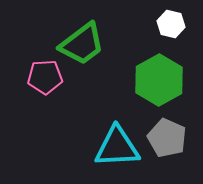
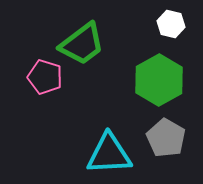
pink pentagon: rotated 20 degrees clockwise
gray pentagon: moved 1 px left; rotated 6 degrees clockwise
cyan triangle: moved 8 px left, 7 px down
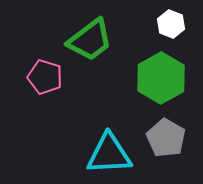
white hexagon: rotated 8 degrees clockwise
green trapezoid: moved 8 px right, 4 px up
green hexagon: moved 2 px right, 2 px up
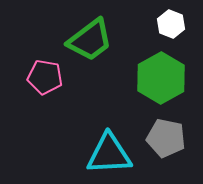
pink pentagon: rotated 8 degrees counterclockwise
gray pentagon: rotated 18 degrees counterclockwise
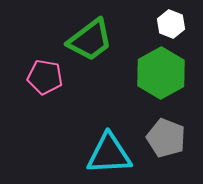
green hexagon: moved 5 px up
gray pentagon: rotated 9 degrees clockwise
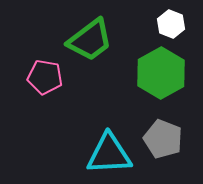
gray pentagon: moved 3 px left, 1 px down
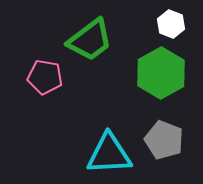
gray pentagon: moved 1 px right, 1 px down
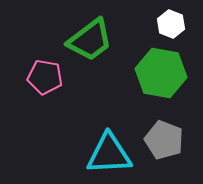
green hexagon: rotated 21 degrees counterclockwise
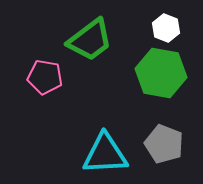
white hexagon: moved 5 px left, 4 px down
gray pentagon: moved 4 px down
cyan triangle: moved 4 px left
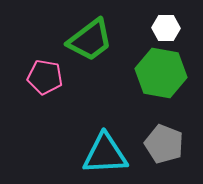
white hexagon: rotated 20 degrees counterclockwise
